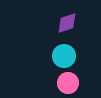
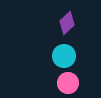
purple diamond: rotated 25 degrees counterclockwise
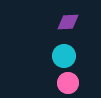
purple diamond: moved 1 px right, 1 px up; rotated 40 degrees clockwise
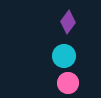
purple diamond: rotated 50 degrees counterclockwise
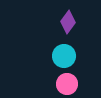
pink circle: moved 1 px left, 1 px down
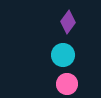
cyan circle: moved 1 px left, 1 px up
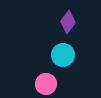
pink circle: moved 21 px left
